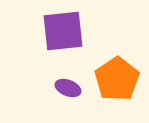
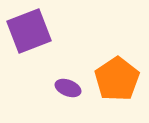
purple square: moved 34 px left; rotated 15 degrees counterclockwise
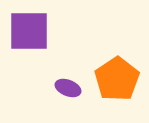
purple square: rotated 21 degrees clockwise
